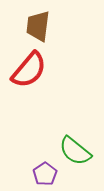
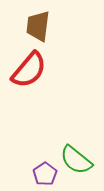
green semicircle: moved 1 px right, 9 px down
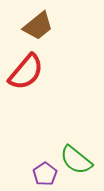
brown trapezoid: rotated 136 degrees counterclockwise
red semicircle: moved 3 px left, 2 px down
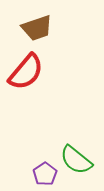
brown trapezoid: moved 1 px left, 2 px down; rotated 20 degrees clockwise
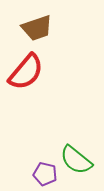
purple pentagon: rotated 25 degrees counterclockwise
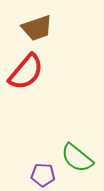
green semicircle: moved 1 px right, 2 px up
purple pentagon: moved 2 px left, 1 px down; rotated 10 degrees counterclockwise
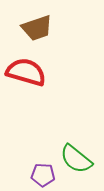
red semicircle: rotated 114 degrees counterclockwise
green semicircle: moved 1 px left, 1 px down
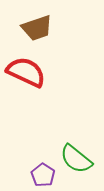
red semicircle: rotated 9 degrees clockwise
purple pentagon: rotated 30 degrees clockwise
